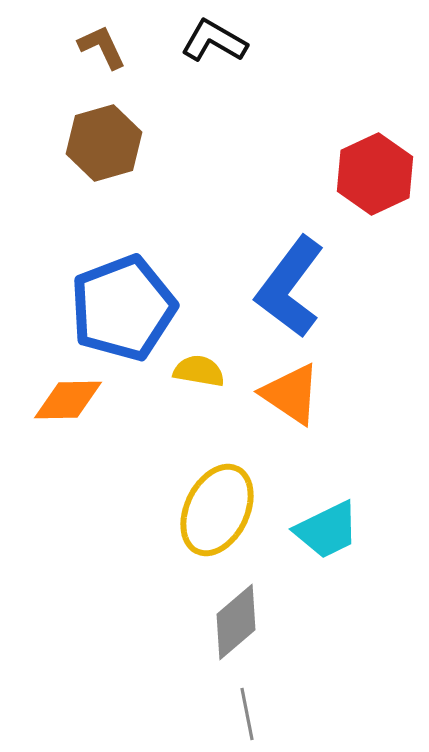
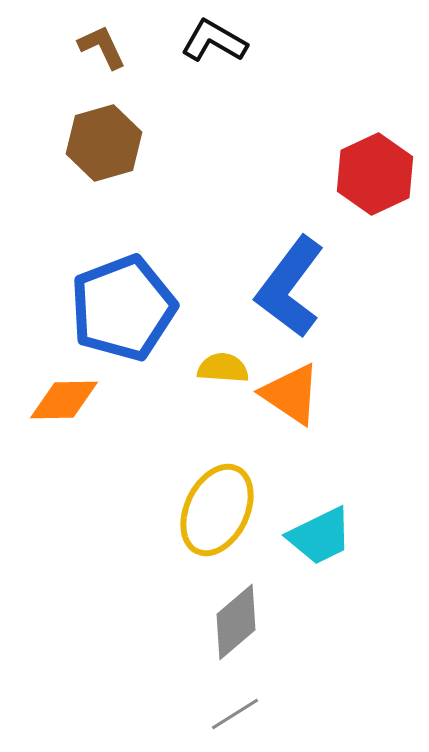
yellow semicircle: moved 24 px right, 3 px up; rotated 6 degrees counterclockwise
orange diamond: moved 4 px left
cyan trapezoid: moved 7 px left, 6 px down
gray line: moved 12 px left; rotated 69 degrees clockwise
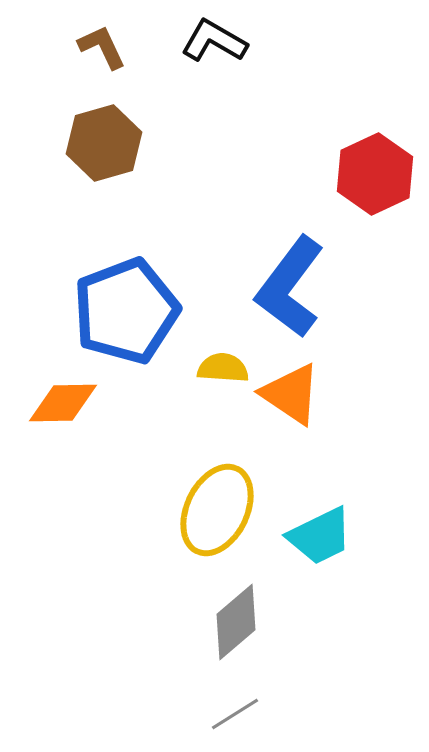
blue pentagon: moved 3 px right, 3 px down
orange diamond: moved 1 px left, 3 px down
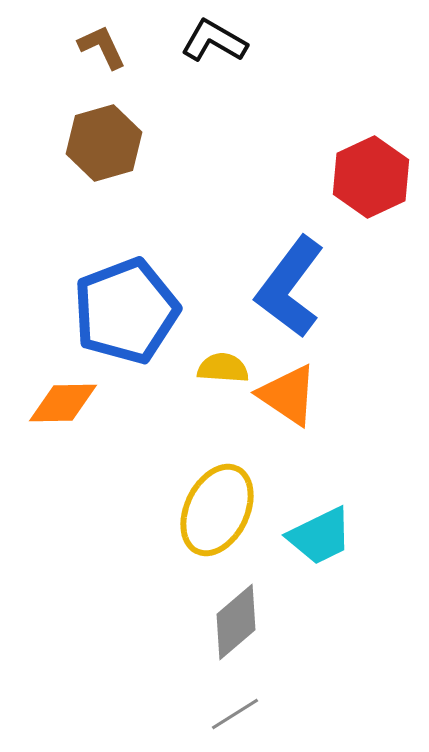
red hexagon: moved 4 px left, 3 px down
orange triangle: moved 3 px left, 1 px down
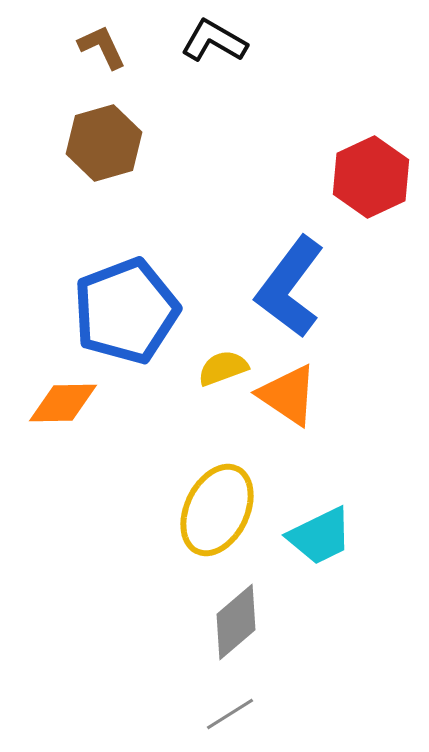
yellow semicircle: rotated 24 degrees counterclockwise
gray line: moved 5 px left
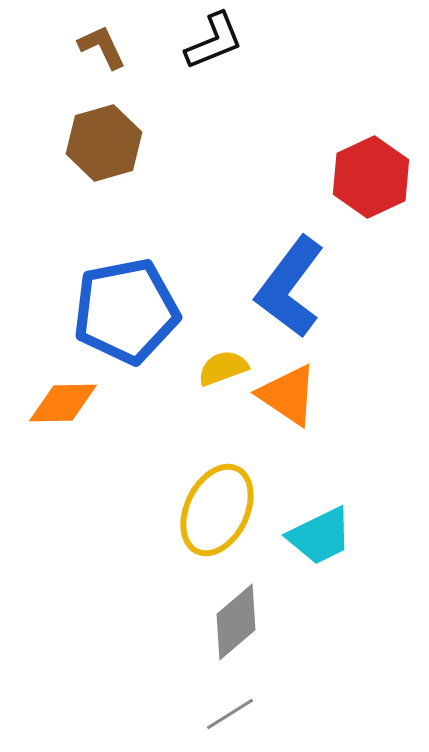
black L-shape: rotated 128 degrees clockwise
blue pentagon: rotated 10 degrees clockwise
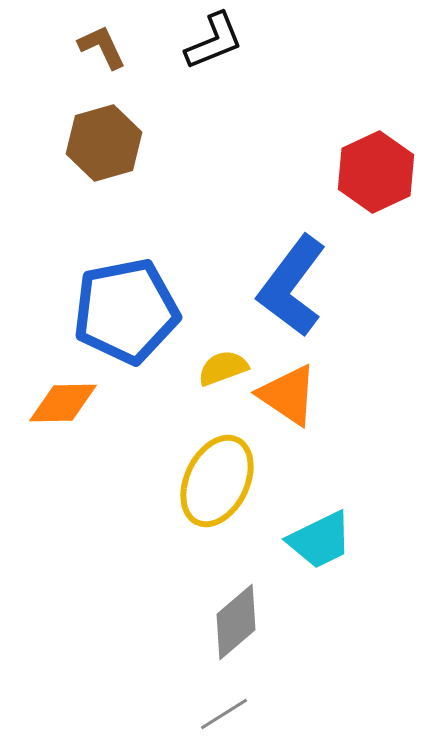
red hexagon: moved 5 px right, 5 px up
blue L-shape: moved 2 px right, 1 px up
yellow ellipse: moved 29 px up
cyan trapezoid: moved 4 px down
gray line: moved 6 px left
